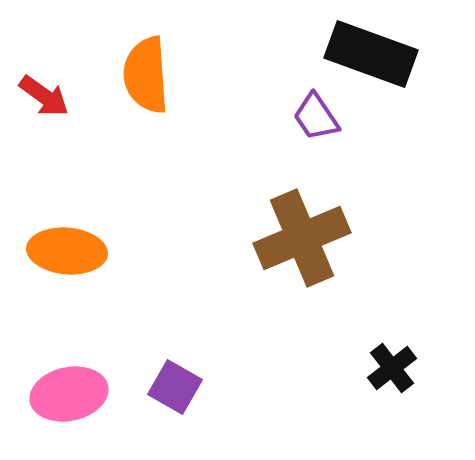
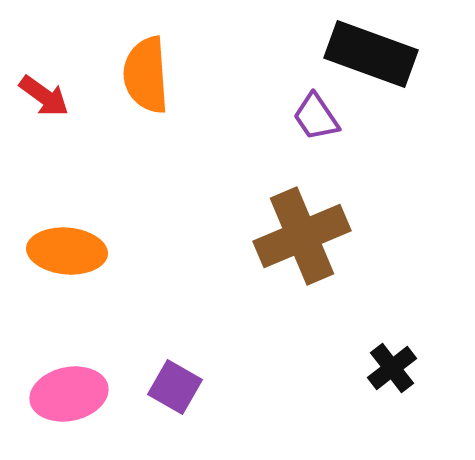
brown cross: moved 2 px up
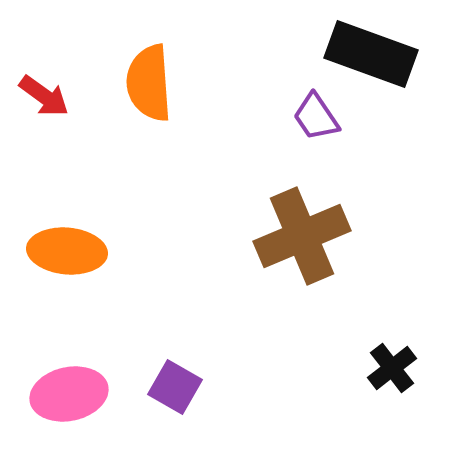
orange semicircle: moved 3 px right, 8 px down
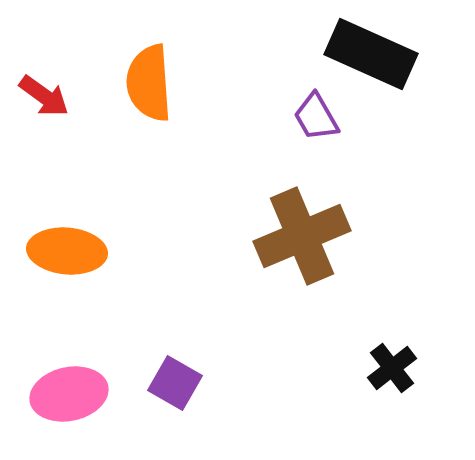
black rectangle: rotated 4 degrees clockwise
purple trapezoid: rotated 4 degrees clockwise
purple square: moved 4 px up
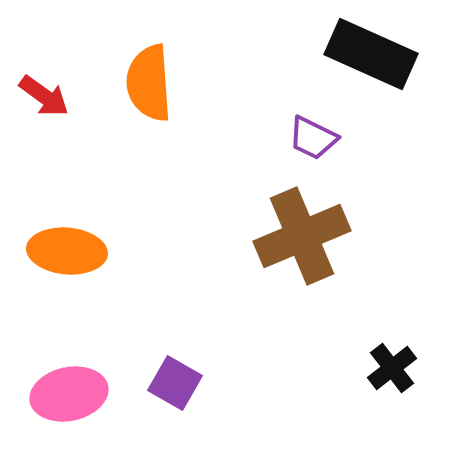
purple trapezoid: moved 3 px left, 21 px down; rotated 34 degrees counterclockwise
